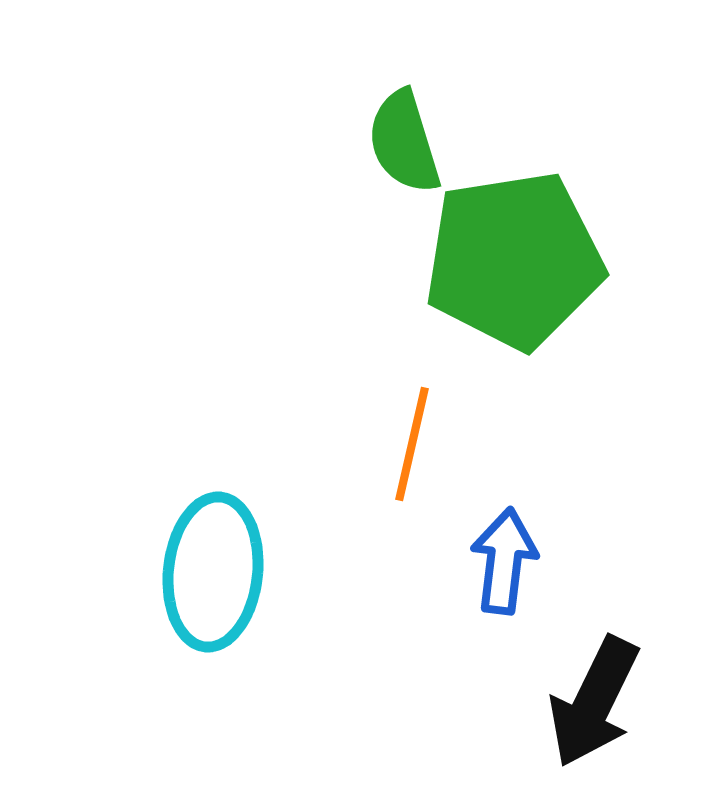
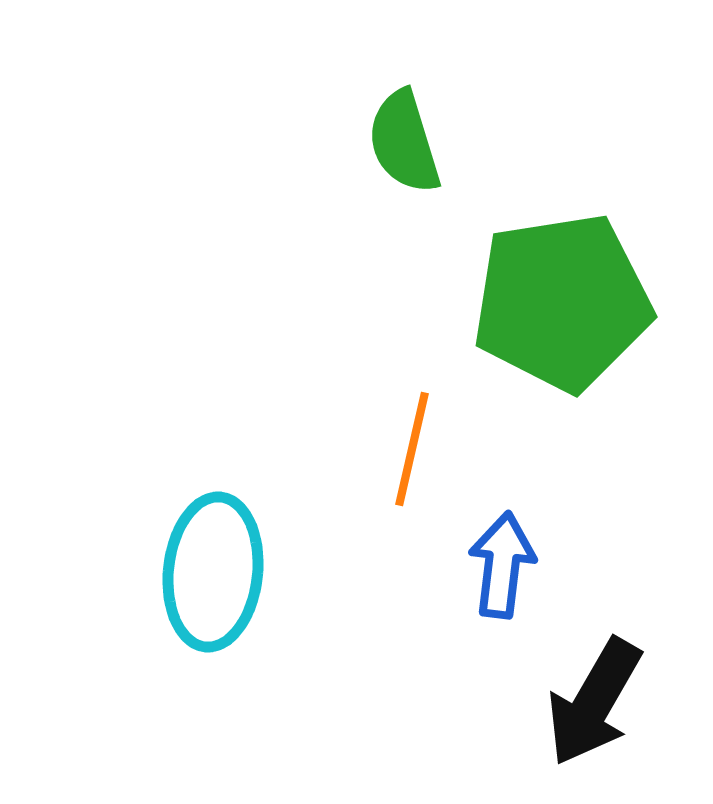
green pentagon: moved 48 px right, 42 px down
orange line: moved 5 px down
blue arrow: moved 2 px left, 4 px down
black arrow: rotated 4 degrees clockwise
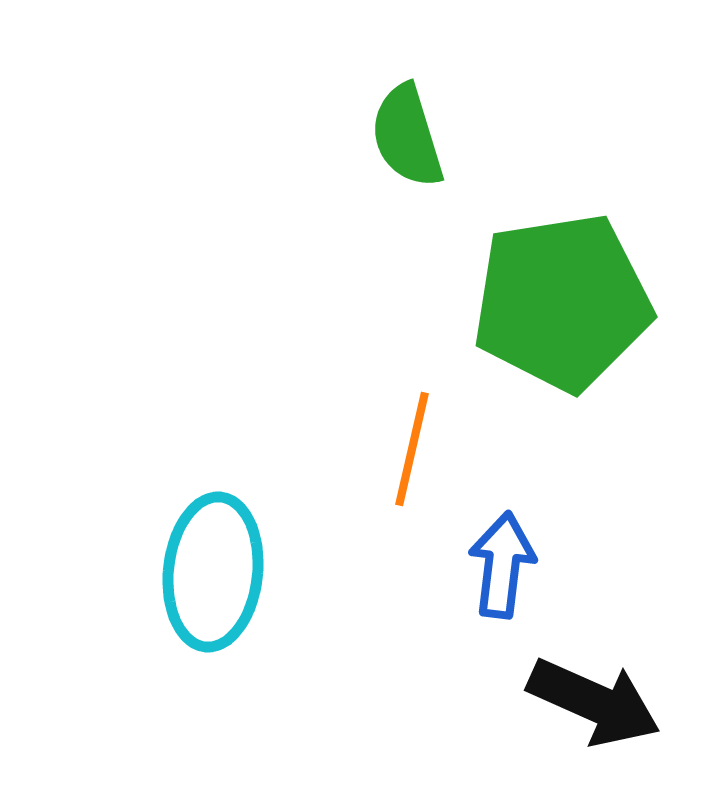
green semicircle: moved 3 px right, 6 px up
black arrow: rotated 96 degrees counterclockwise
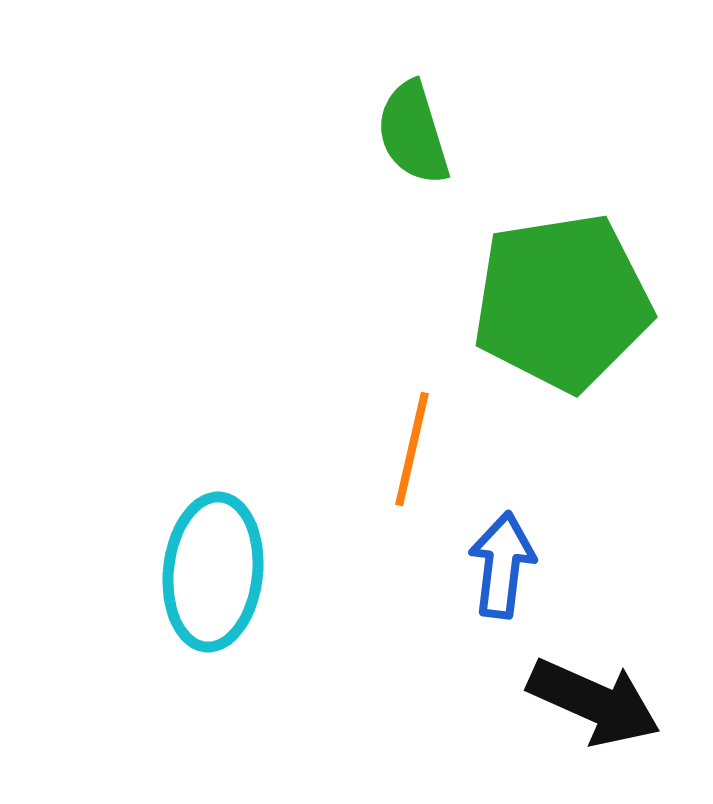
green semicircle: moved 6 px right, 3 px up
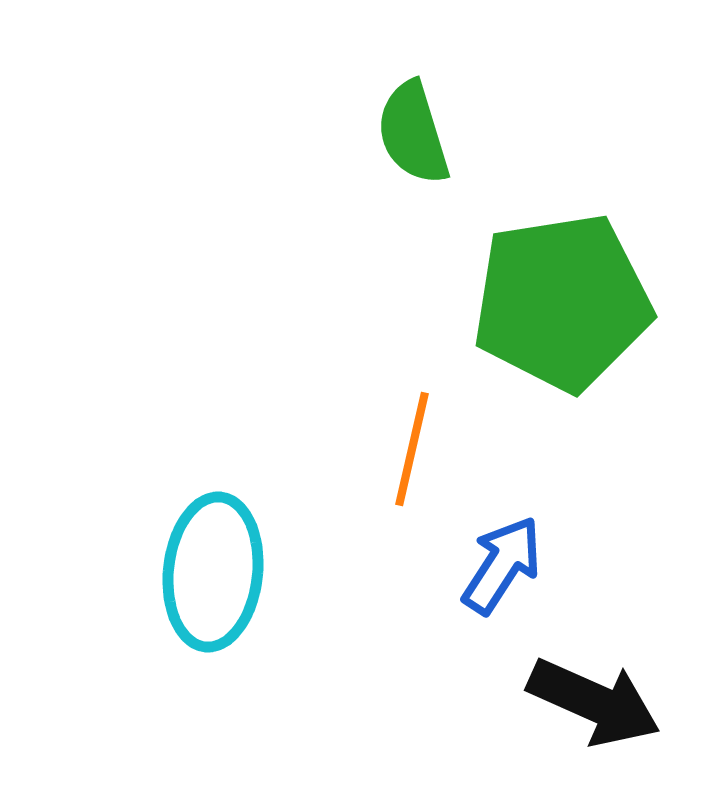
blue arrow: rotated 26 degrees clockwise
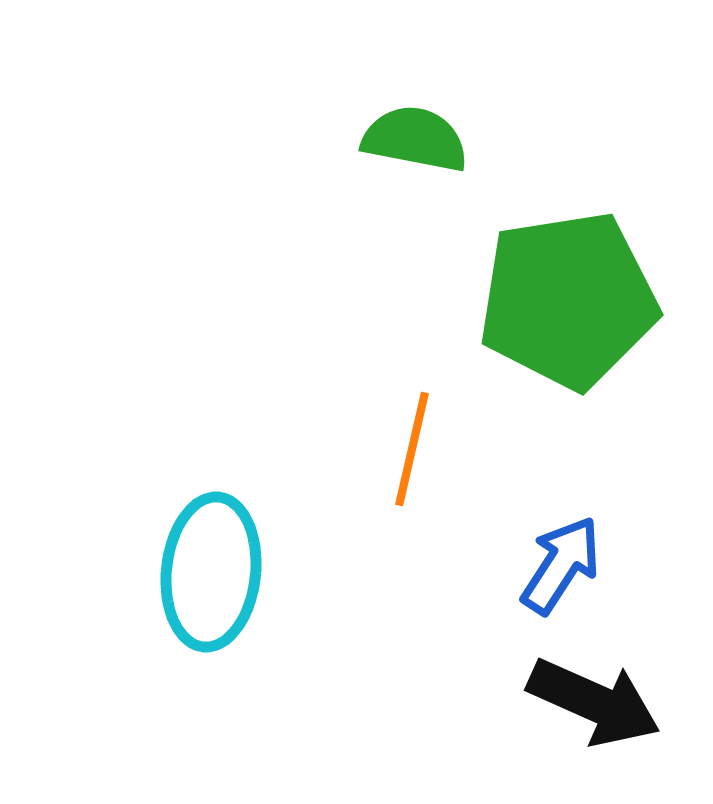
green semicircle: moved 2 px right, 6 px down; rotated 118 degrees clockwise
green pentagon: moved 6 px right, 2 px up
blue arrow: moved 59 px right
cyan ellipse: moved 2 px left
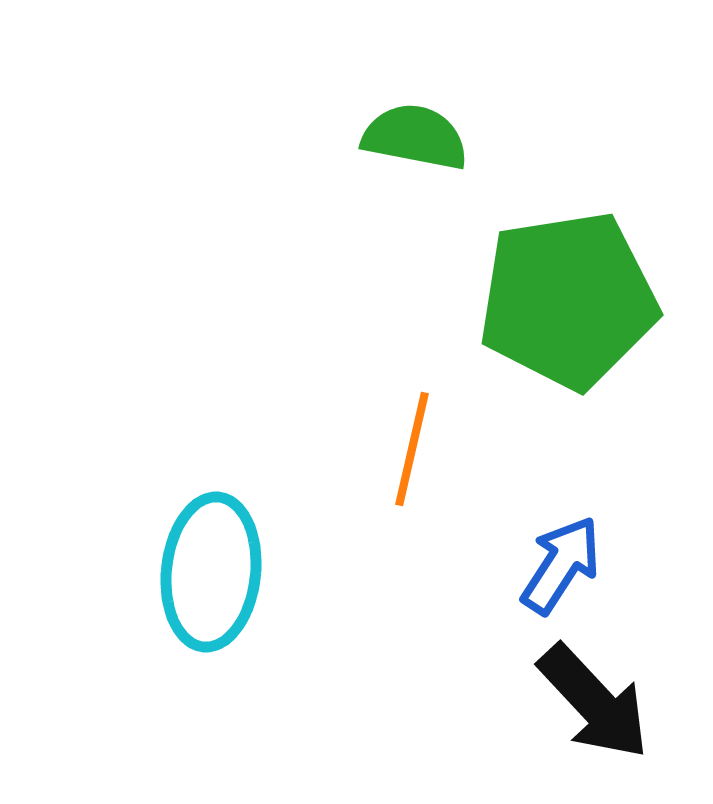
green semicircle: moved 2 px up
black arrow: rotated 23 degrees clockwise
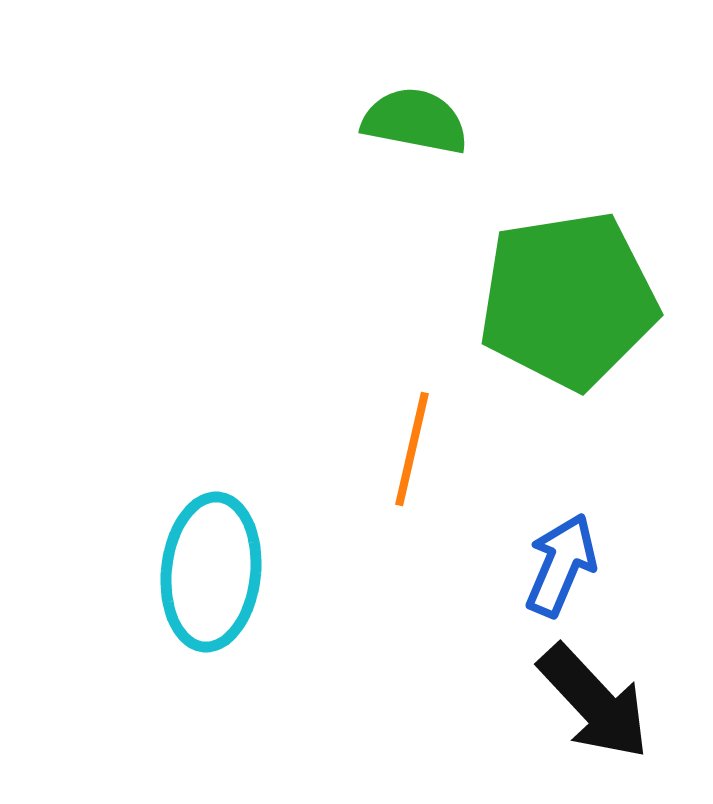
green semicircle: moved 16 px up
blue arrow: rotated 10 degrees counterclockwise
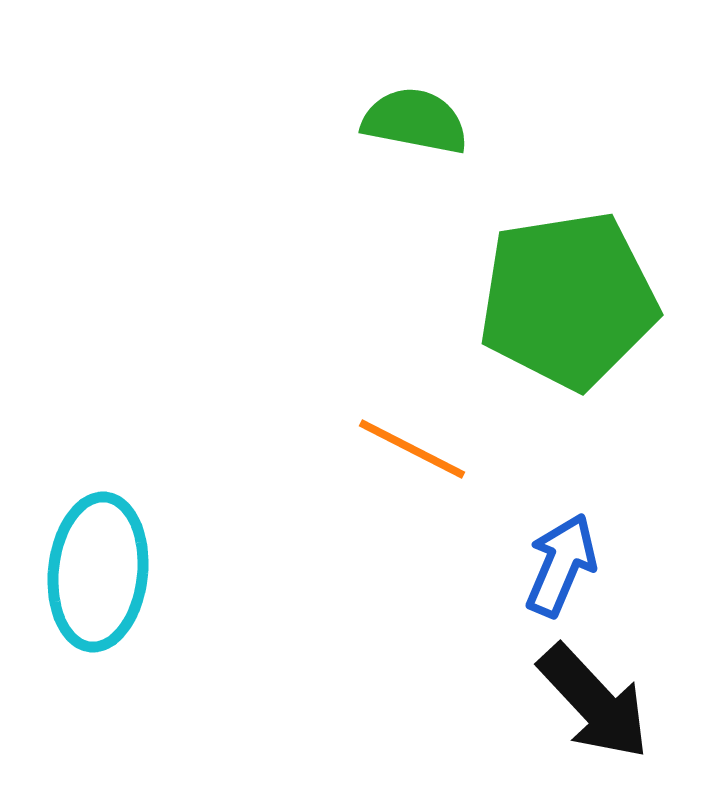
orange line: rotated 76 degrees counterclockwise
cyan ellipse: moved 113 px left
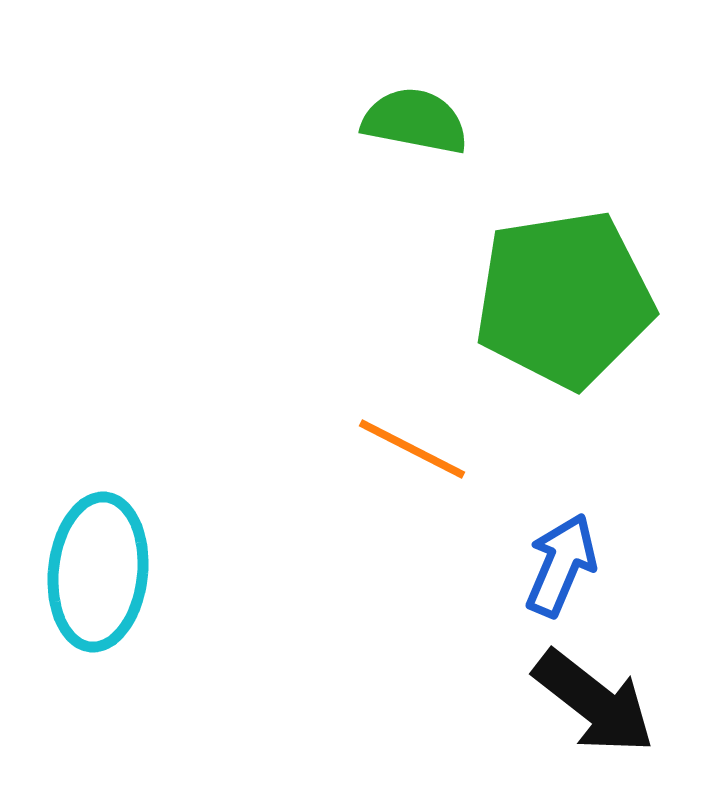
green pentagon: moved 4 px left, 1 px up
black arrow: rotated 9 degrees counterclockwise
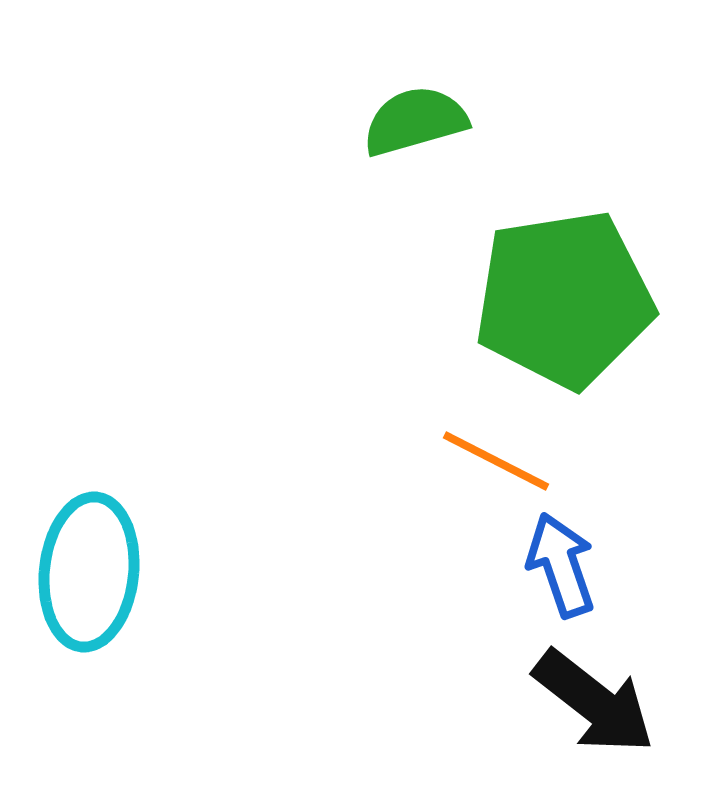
green semicircle: rotated 27 degrees counterclockwise
orange line: moved 84 px right, 12 px down
blue arrow: rotated 42 degrees counterclockwise
cyan ellipse: moved 9 px left
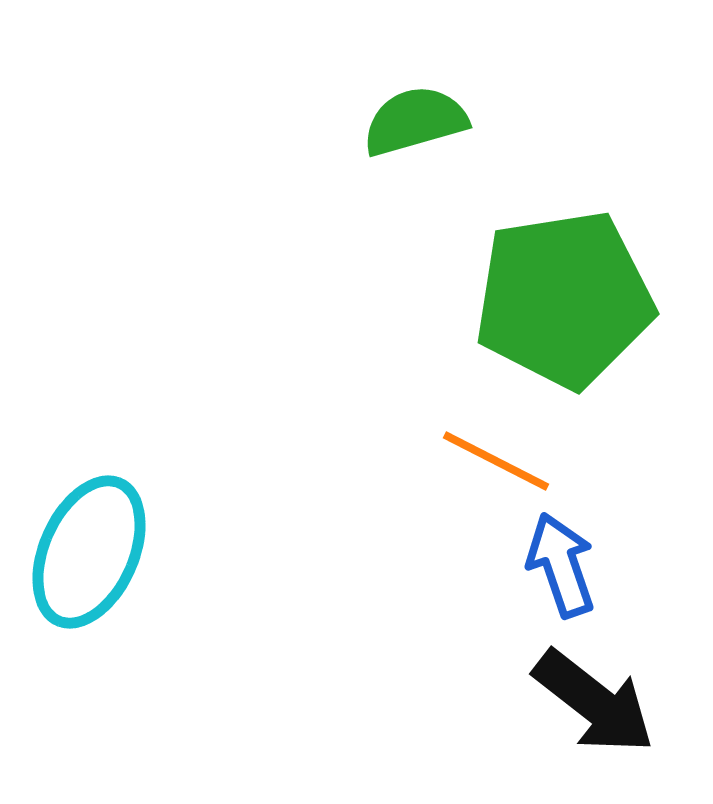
cyan ellipse: moved 20 px up; rotated 18 degrees clockwise
